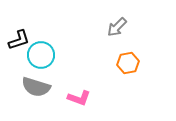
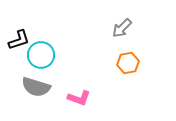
gray arrow: moved 5 px right, 1 px down
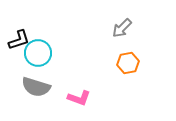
cyan circle: moved 3 px left, 2 px up
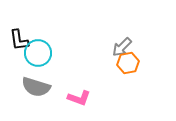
gray arrow: moved 19 px down
black L-shape: rotated 100 degrees clockwise
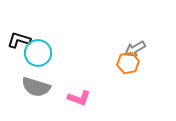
black L-shape: rotated 115 degrees clockwise
gray arrow: moved 13 px right, 2 px down; rotated 15 degrees clockwise
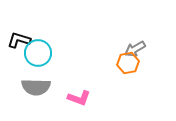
gray semicircle: rotated 16 degrees counterclockwise
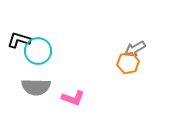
cyan circle: moved 2 px up
pink L-shape: moved 6 px left
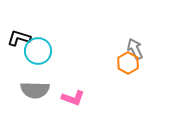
black L-shape: moved 2 px up
gray arrow: rotated 95 degrees clockwise
orange hexagon: rotated 20 degrees counterclockwise
gray semicircle: moved 1 px left, 3 px down
